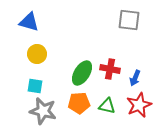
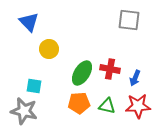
blue triangle: rotated 30 degrees clockwise
yellow circle: moved 12 px right, 5 px up
cyan square: moved 1 px left
red star: moved 1 px left, 1 px down; rotated 20 degrees clockwise
gray star: moved 19 px left
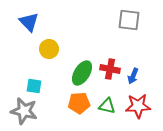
blue arrow: moved 2 px left, 2 px up
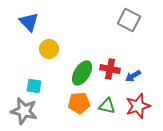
gray square: rotated 20 degrees clockwise
blue arrow: rotated 35 degrees clockwise
red star: rotated 15 degrees counterclockwise
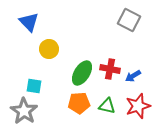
gray star: rotated 20 degrees clockwise
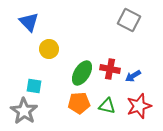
red star: moved 1 px right
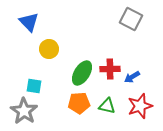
gray square: moved 2 px right, 1 px up
red cross: rotated 12 degrees counterclockwise
blue arrow: moved 1 px left, 1 px down
red star: moved 1 px right
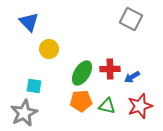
orange pentagon: moved 2 px right, 2 px up
gray star: moved 2 px down; rotated 12 degrees clockwise
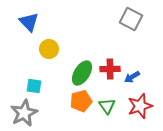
orange pentagon: rotated 10 degrees counterclockwise
green triangle: rotated 42 degrees clockwise
